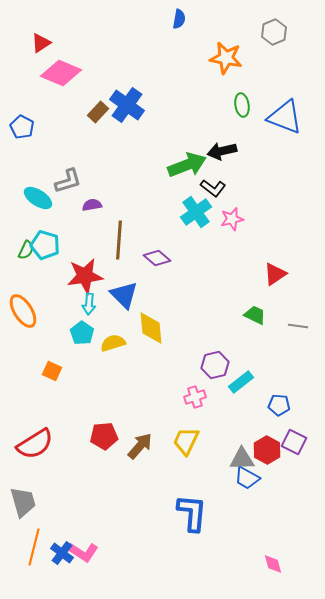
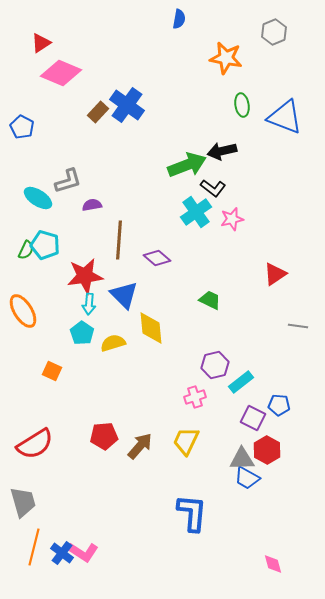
green trapezoid at (255, 315): moved 45 px left, 15 px up
purple square at (294, 442): moved 41 px left, 24 px up
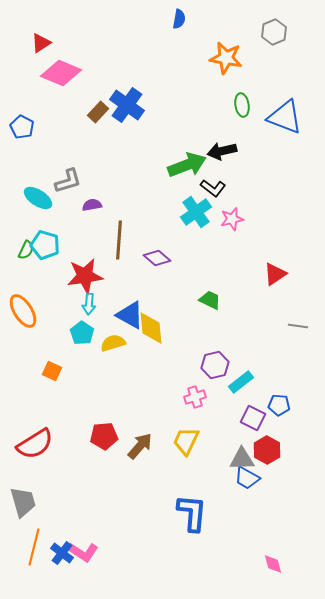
blue triangle at (124, 295): moved 6 px right, 20 px down; rotated 16 degrees counterclockwise
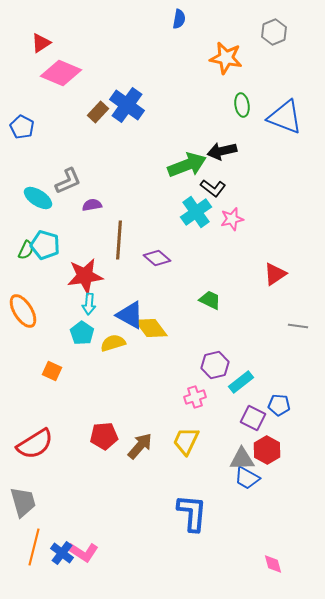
gray L-shape at (68, 181): rotated 8 degrees counterclockwise
yellow diamond at (151, 328): rotated 32 degrees counterclockwise
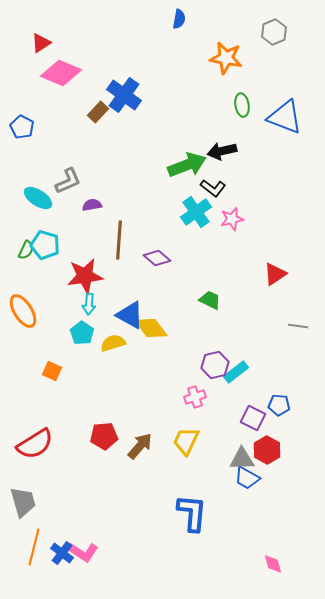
blue cross at (127, 105): moved 3 px left, 10 px up
cyan rectangle at (241, 382): moved 5 px left, 10 px up
